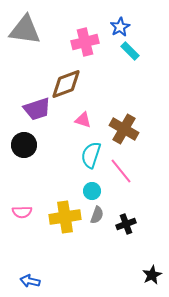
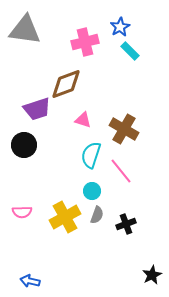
yellow cross: rotated 20 degrees counterclockwise
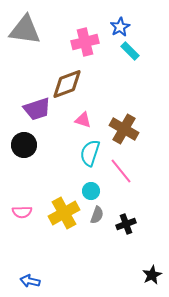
brown diamond: moved 1 px right
cyan semicircle: moved 1 px left, 2 px up
cyan circle: moved 1 px left
yellow cross: moved 1 px left, 4 px up
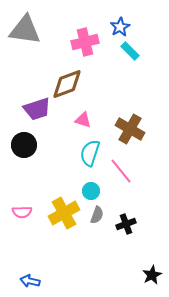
brown cross: moved 6 px right
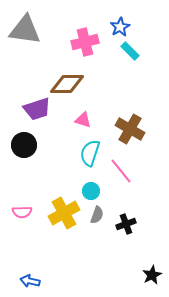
brown diamond: rotated 20 degrees clockwise
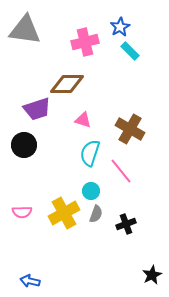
gray semicircle: moved 1 px left, 1 px up
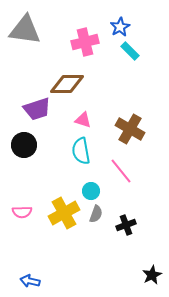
cyan semicircle: moved 9 px left, 2 px up; rotated 28 degrees counterclockwise
black cross: moved 1 px down
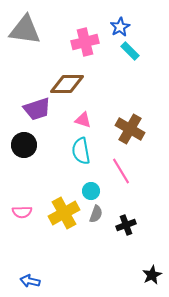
pink line: rotated 8 degrees clockwise
